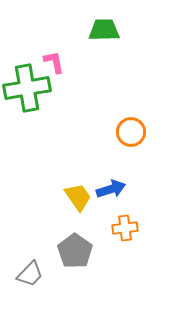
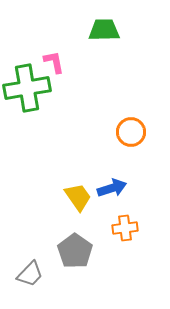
blue arrow: moved 1 px right, 1 px up
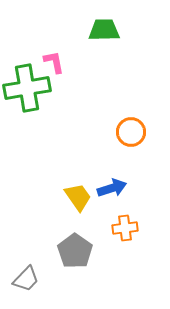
gray trapezoid: moved 4 px left, 5 px down
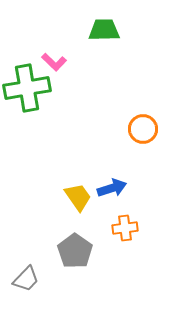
pink L-shape: rotated 145 degrees clockwise
orange circle: moved 12 px right, 3 px up
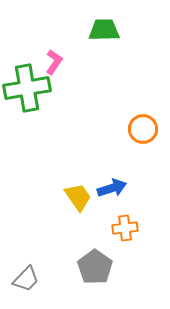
pink L-shape: rotated 100 degrees counterclockwise
gray pentagon: moved 20 px right, 16 px down
